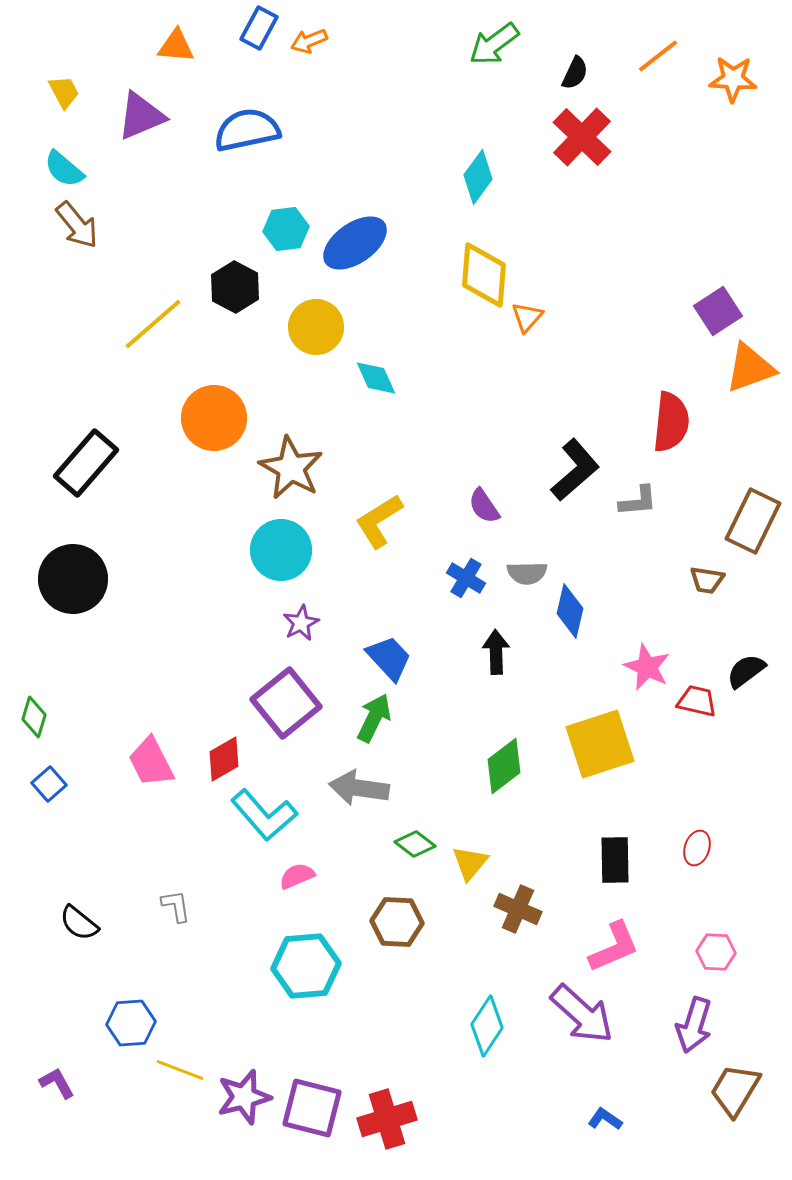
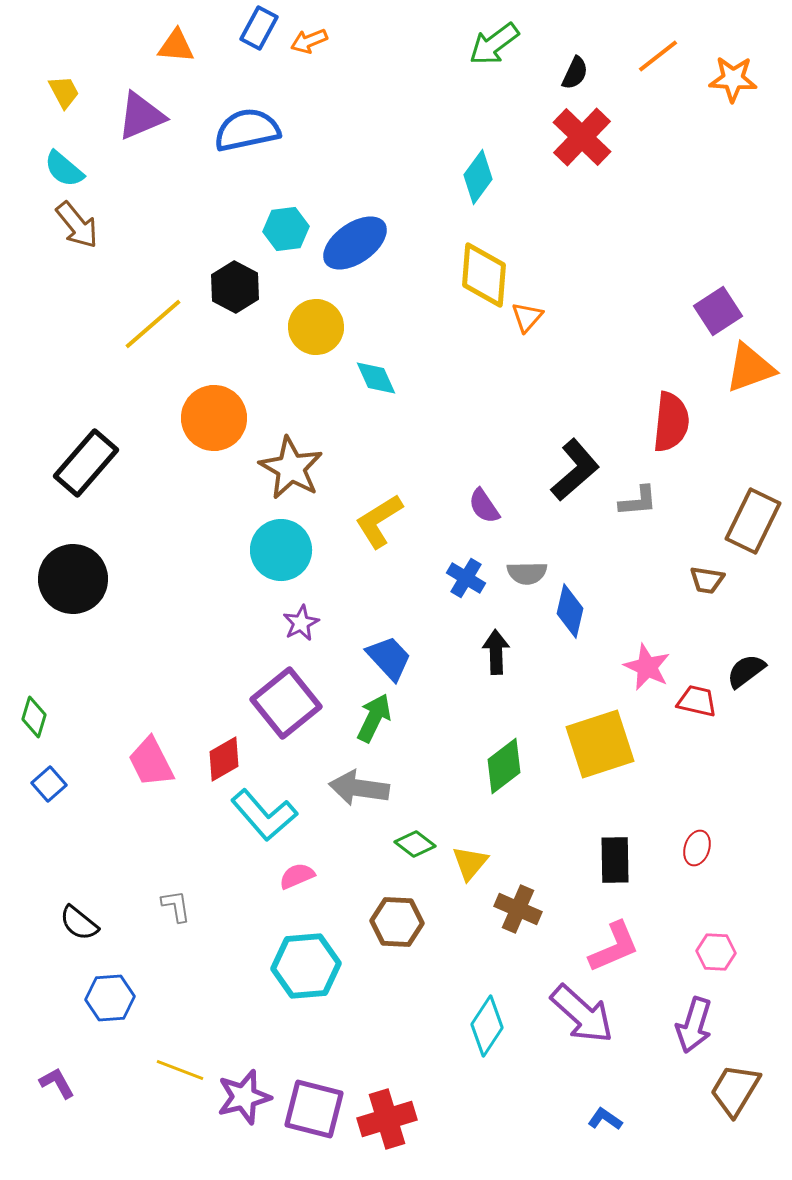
blue hexagon at (131, 1023): moved 21 px left, 25 px up
purple square at (312, 1108): moved 2 px right, 1 px down
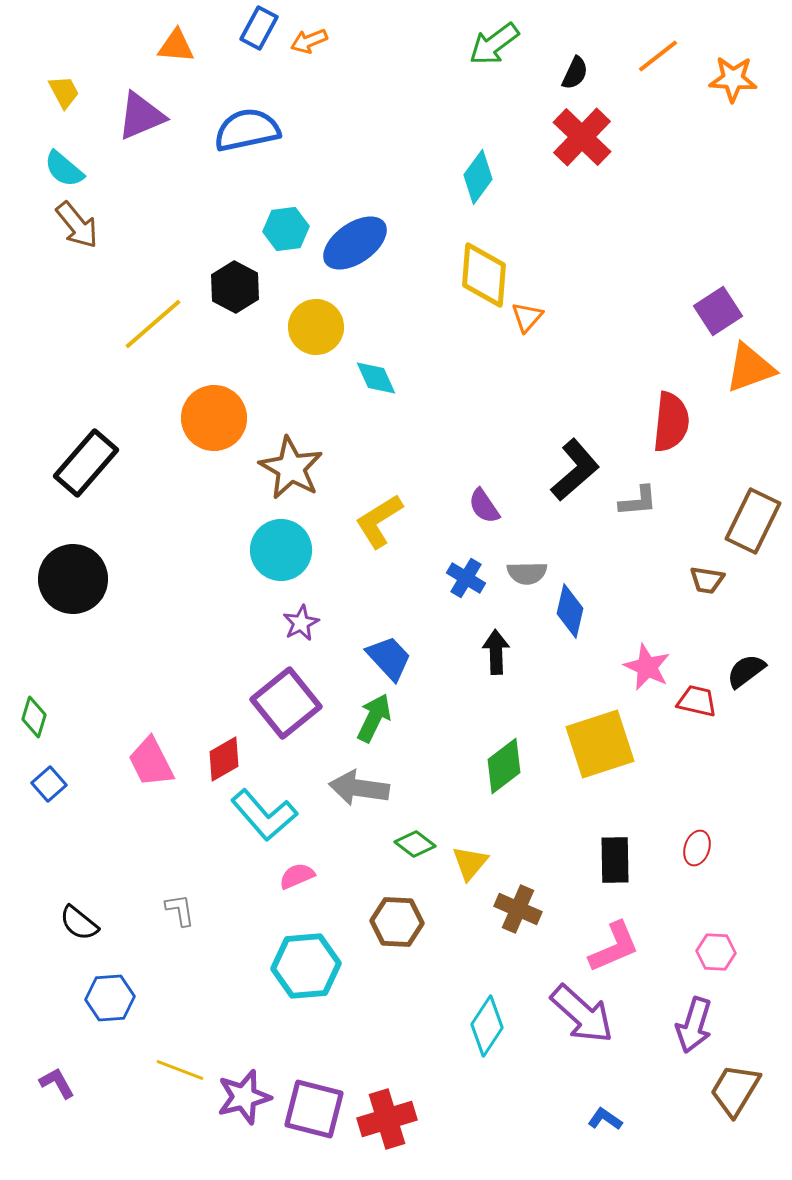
gray L-shape at (176, 906): moved 4 px right, 4 px down
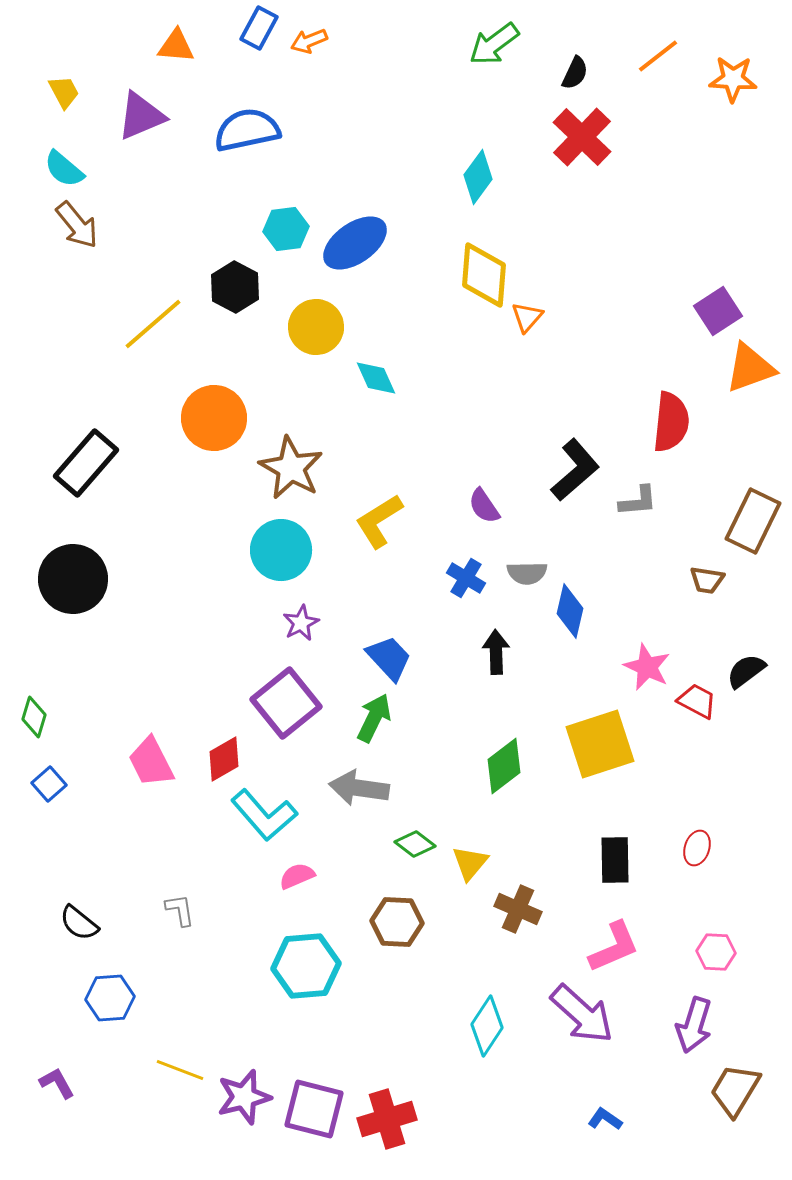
red trapezoid at (697, 701): rotated 15 degrees clockwise
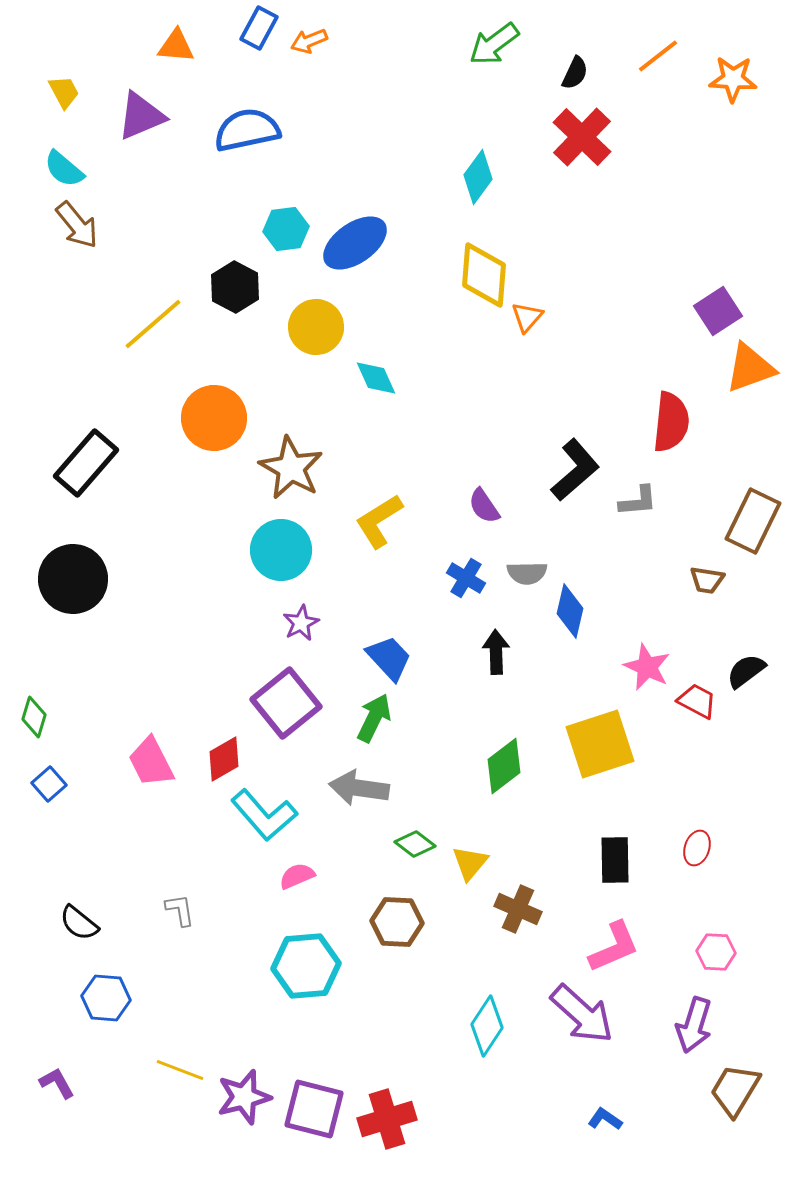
blue hexagon at (110, 998): moved 4 px left; rotated 9 degrees clockwise
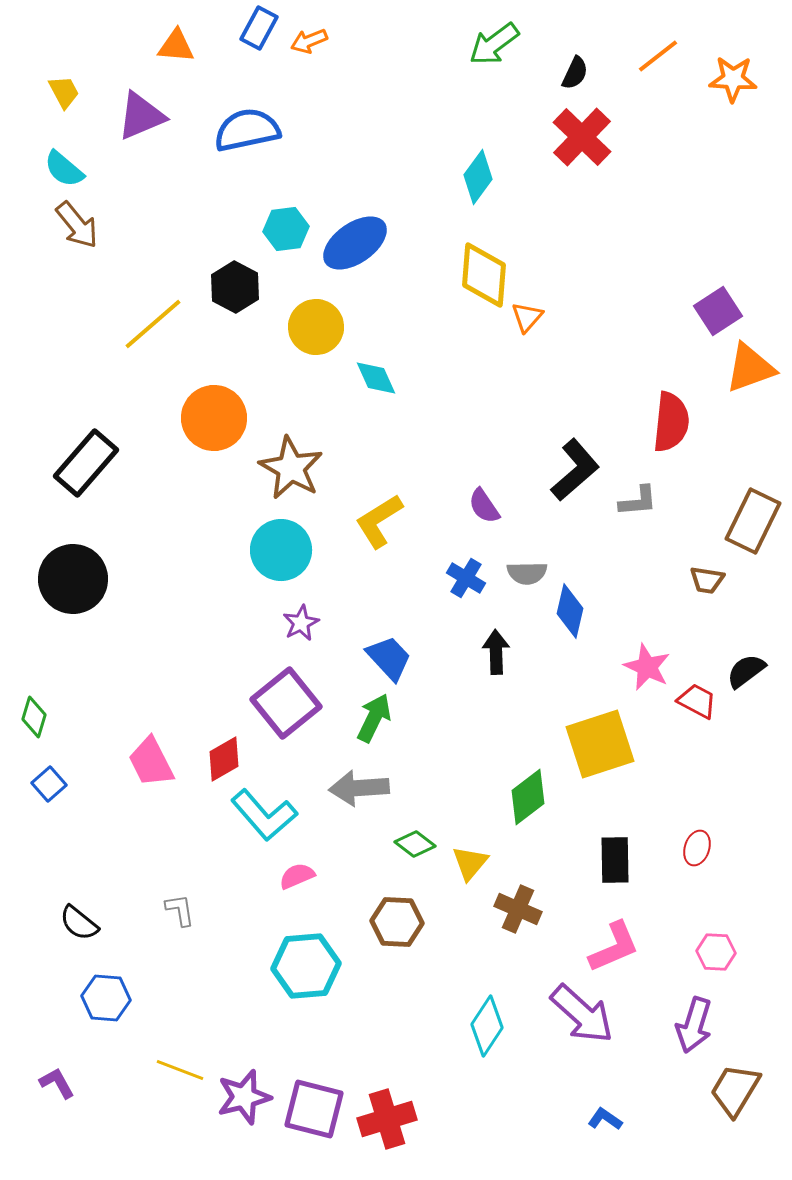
green diamond at (504, 766): moved 24 px right, 31 px down
gray arrow at (359, 788): rotated 12 degrees counterclockwise
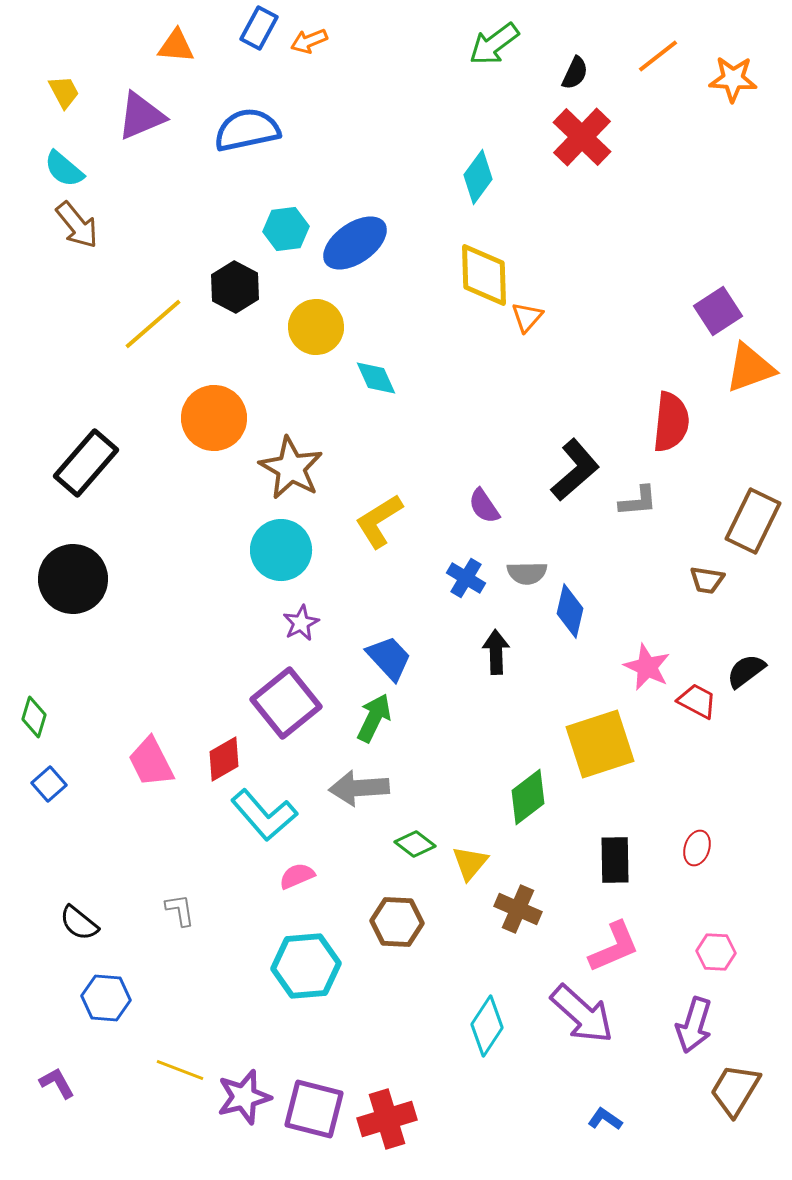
yellow diamond at (484, 275): rotated 6 degrees counterclockwise
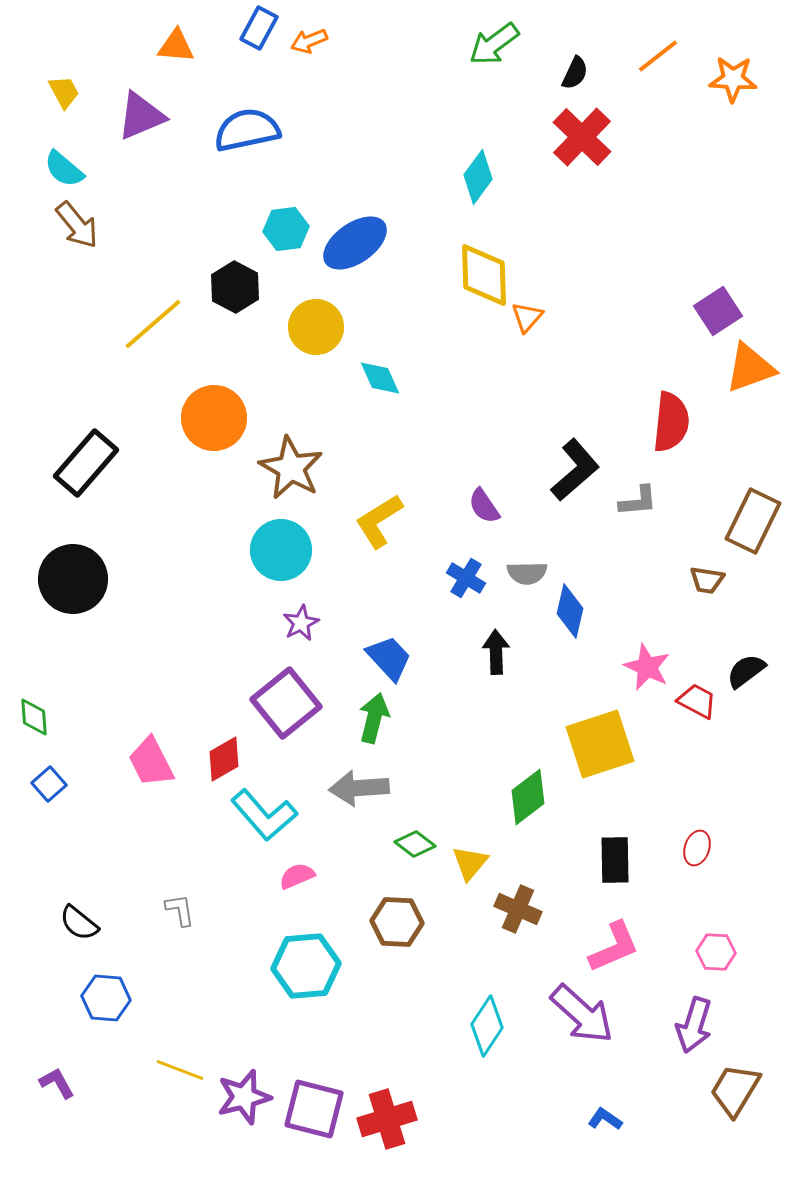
cyan diamond at (376, 378): moved 4 px right
green diamond at (34, 717): rotated 21 degrees counterclockwise
green arrow at (374, 718): rotated 12 degrees counterclockwise
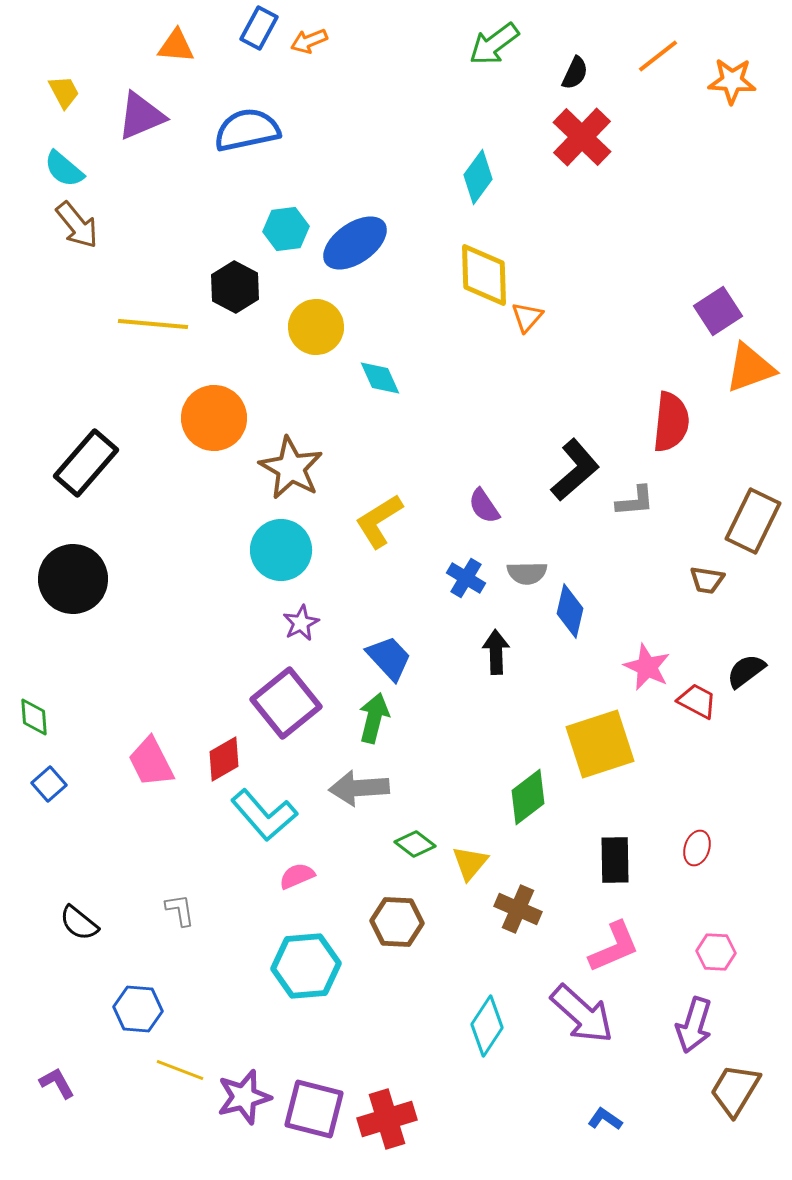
orange star at (733, 79): moved 1 px left, 2 px down
yellow line at (153, 324): rotated 46 degrees clockwise
gray L-shape at (638, 501): moved 3 px left
blue hexagon at (106, 998): moved 32 px right, 11 px down
